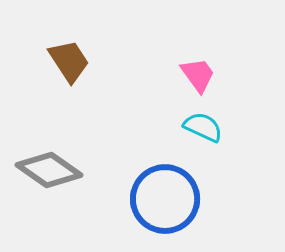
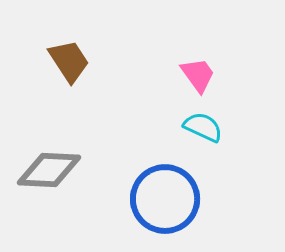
gray diamond: rotated 32 degrees counterclockwise
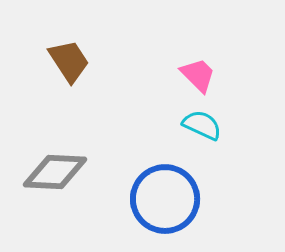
pink trapezoid: rotated 9 degrees counterclockwise
cyan semicircle: moved 1 px left, 2 px up
gray diamond: moved 6 px right, 2 px down
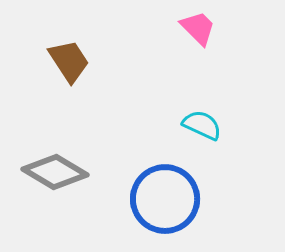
pink trapezoid: moved 47 px up
gray diamond: rotated 28 degrees clockwise
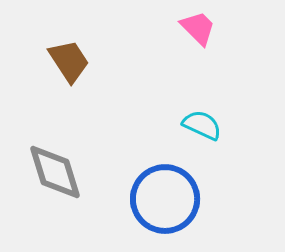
gray diamond: rotated 42 degrees clockwise
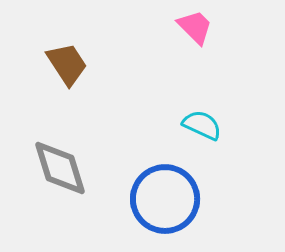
pink trapezoid: moved 3 px left, 1 px up
brown trapezoid: moved 2 px left, 3 px down
gray diamond: moved 5 px right, 4 px up
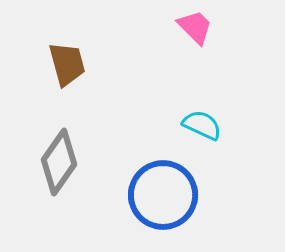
brown trapezoid: rotated 18 degrees clockwise
gray diamond: moved 1 px left, 6 px up; rotated 52 degrees clockwise
blue circle: moved 2 px left, 4 px up
